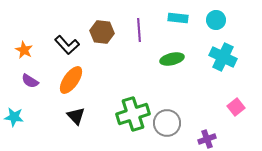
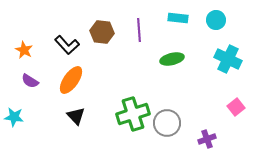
cyan cross: moved 5 px right, 2 px down
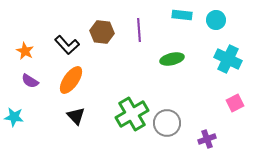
cyan rectangle: moved 4 px right, 3 px up
orange star: moved 1 px right, 1 px down
pink square: moved 1 px left, 4 px up; rotated 12 degrees clockwise
green cross: moved 1 px left; rotated 12 degrees counterclockwise
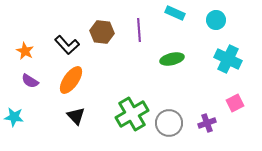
cyan rectangle: moved 7 px left, 2 px up; rotated 18 degrees clockwise
gray circle: moved 2 px right
purple cross: moved 16 px up
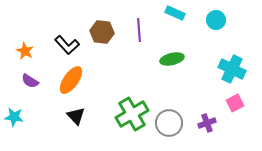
cyan cross: moved 4 px right, 10 px down
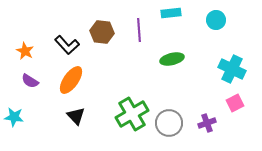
cyan rectangle: moved 4 px left; rotated 30 degrees counterclockwise
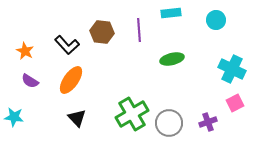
black triangle: moved 1 px right, 2 px down
purple cross: moved 1 px right, 1 px up
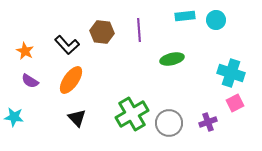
cyan rectangle: moved 14 px right, 3 px down
cyan cross: moved 1 px left, 4 px down; rotated 8 degrees counterclockwise
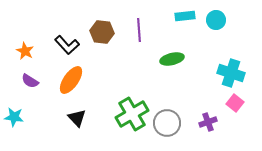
pink square: rotated 24 degrees counterclockwise
gray circle: moved 2 px left
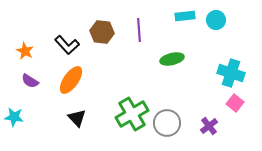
purple cross: moved 1 px right, 4 px down; rotated 18 degrees counterclockwise
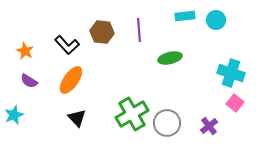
green ellipse: moved 2 px left, 1 px up
purple semicircle: moved 1 px left
cyan star: moved 2 px up; rotated 30 degrees counterclockwise
